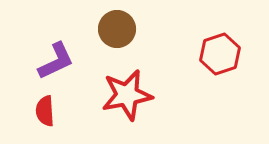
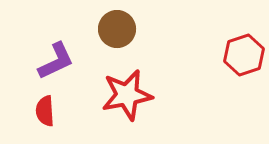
red hexagon: moved 24 px right, 1 px down
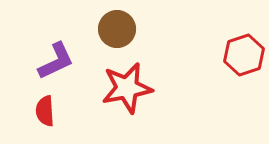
red star: moved 7 px up
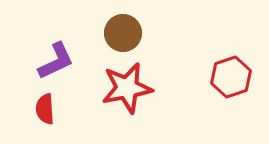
brown circle: moved 6 px right, 4 px down
red hexagon: moved 13 px left, 22 px down
red semicircle: moved 2 px up
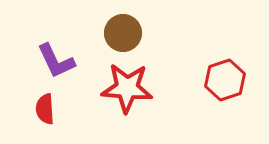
purple L-shape: rotated 90 degrees clockwise
red hexagon: moved 6 px left, 3 px down
red star: rotated 15 degrees clockwise
